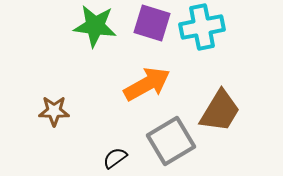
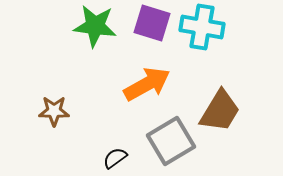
cyan cross: rotated 21 degrees clockwise
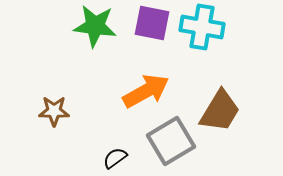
purple square: rotated 6 degrees counterclockwise
orange arrow: moved 1 px left, 7 px down
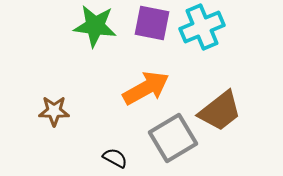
cyan cross: rotated 33 degrees counterclockwise
orange arrow: moved 3 px up
brown trapezoid: rotated 21 degrees clockwise
gray square: moved 2 px right, 3 px up
black semicircle: rotated 65 degrees clockwise
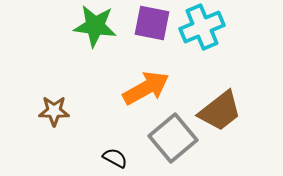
gray square: rotated 9 degrees counterclockwise
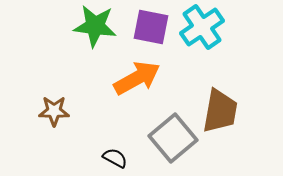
purple square: moved 1 px left, 4 px down
cyan cross: rotated 12 degrees counterclockwise
orange arrow: moved 9 px left, 10 px up
brown trapezoid: rotated 42 degrees counterclockwise
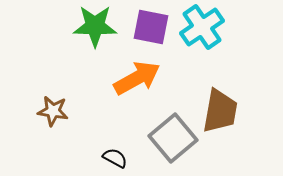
green star: rotated 6 degrees counterclockwise
brown star: moved 1 px left; rotated 8 degrees clockwise
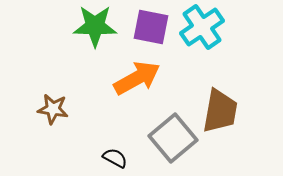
brown star: moved 2 px up
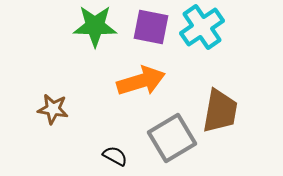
orange arrow: moved 4 px right, 3 px down; rotated 12 degrees clockwise
gray square: moved 1 px left; rotated 9 degrees clockwise
black semicircle: moved 2 px up
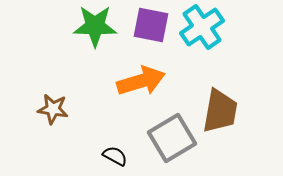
purple square: moved 2 px up
